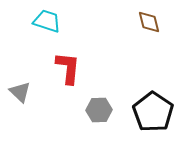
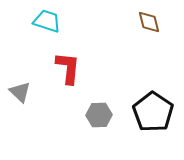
gray hexagon: moved 5 px down
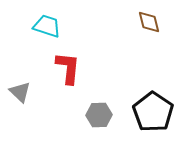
cyan trapezoid: moved 5 px down
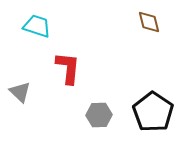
cyan trapezoid: moved 10 px left
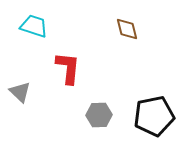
brown diamond: moved 22 px left, 7 px down
cyan trapezoid: moved 3 px left
black pentagon: moved 1 px right, 4 px down; rotated 27 degrees clockwise
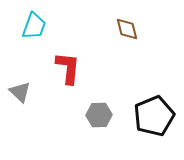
cyan trapezoid: rotated 92 degrees clockwise
black pentagon: rotated 12 degrees counterclockwise
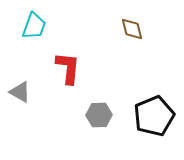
brown diamond: moved 5 px right
gray triangle: rotated 15 degrees counterclockwise
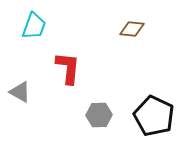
brown diamond: rotated 70 degrees counterclockwise
black pentagon: rotated 24 degrees counterclockwise
